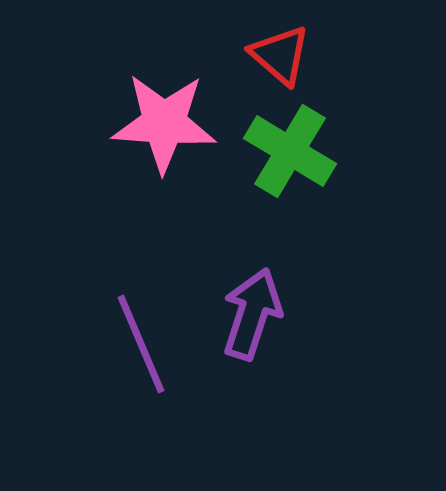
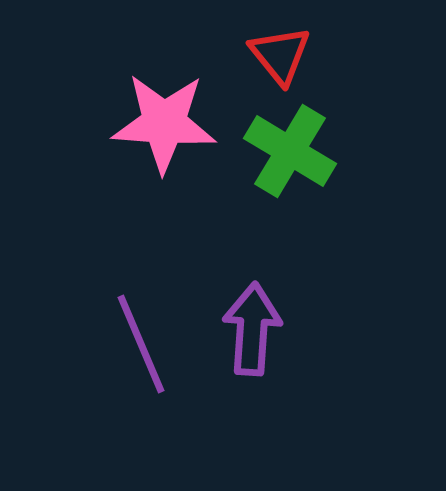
red triangle: rotated 10 degrees clockwise
purple arrow: moved 15 px down; rotated 14 degrees counterclockwise
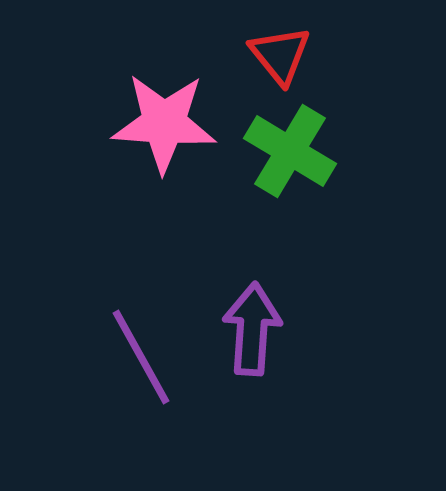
purple line: moved 13 px down; rotated 6 degrees counterclockwise
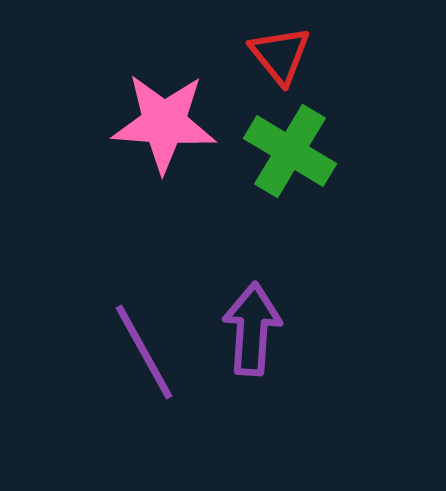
purple line: moved 3 px right, 5 px up
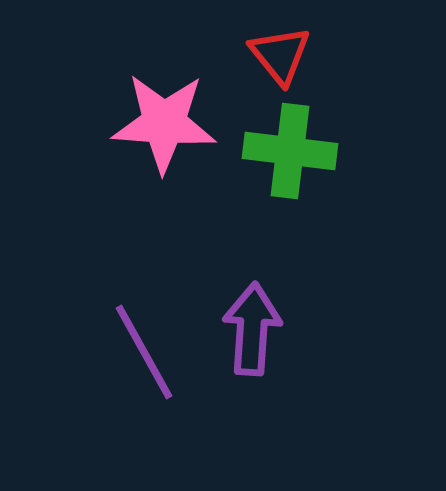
green cross: rotated 24 degrees counterclockwise
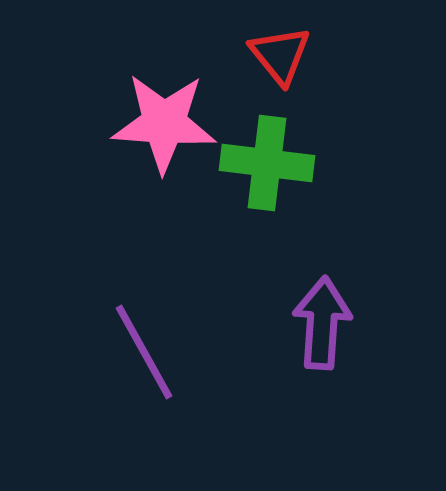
green cross: moved 23 px left, 12 px down
purple arrow: moved 70 px right, 6 px up
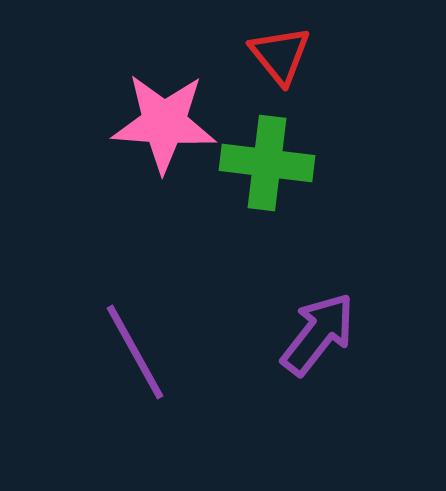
purple arrow: moved 4 px left, 11 px down; rotated 34 degrees clockwise
purple line: moved 9 px left
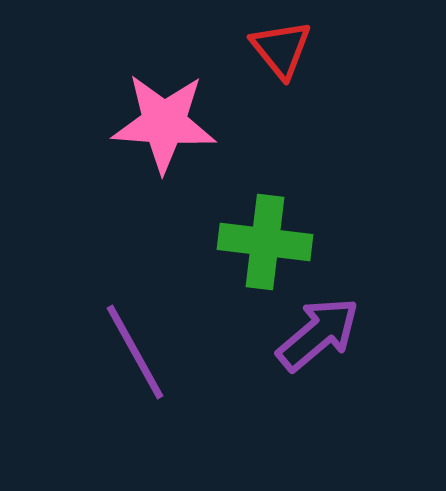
red triangle: moved 1 px right, 6 px up
green cross: moved 2 px left, 79 px down
purple arrow: rotated 12 degrees clockwise
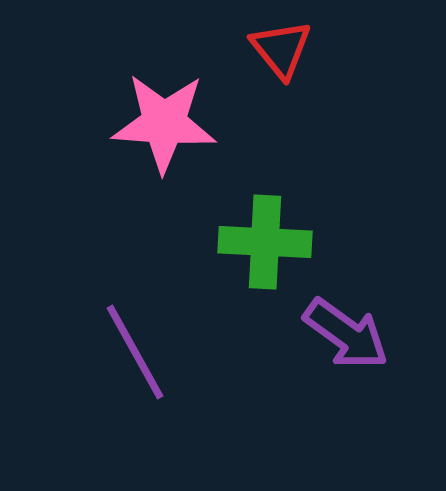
green cross: rotated 4 degrees counterclockwise
purple arrow: moved 28 px right; rotated 76 degrees clockwise
